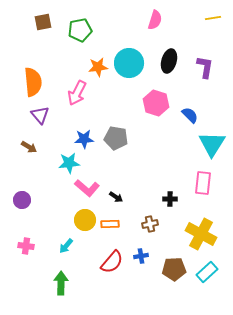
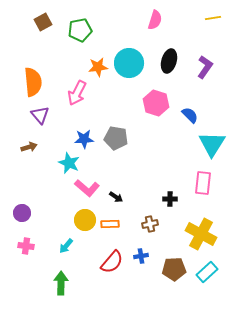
brown square: rotated 18 degrees counterclockwise
purple L-shape: rotated 25 degrees clockwise
brown arrow: rotated 49 degrees counterclockwise
cyan star: rotated 30 degrees clockwise
purple circle: moved 13 px down
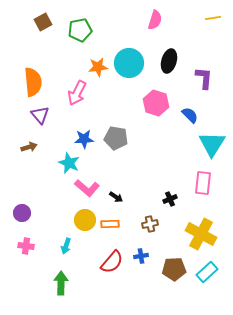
purple L-shape: moved 1 px left, 11 px down; rotated 30 degrees counterclockwise
black cross: rotated 24 degrees counterclockwise
cyan arrow: rotated 21 degrees counterclockwise
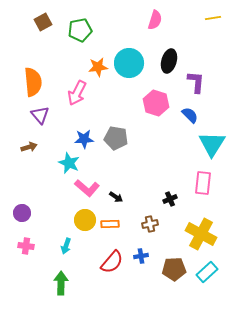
purple L-shape: moved 8 px left, 4 px down
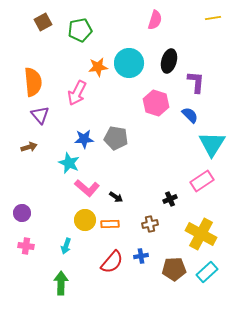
pink rectangle: moved 1 px left, 2 px up; rotated 50 degrees clockwise
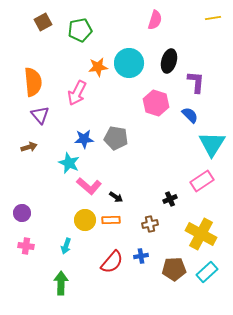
pink L-shape: moved 2 px right, 2 px up
orange rectangle: moved 1 px right, 4 px up
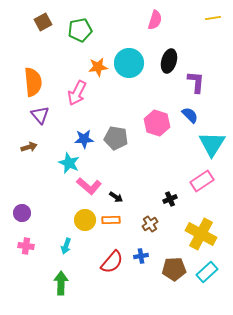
pink hexagon: moved 1 px right, 20 px down
brown cross: rotated 21 degrees counterclockwise
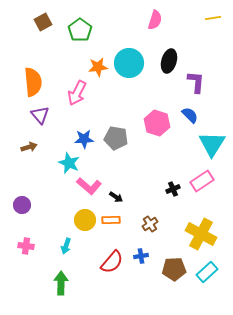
green pentagon: rotated 25 degrees counterclockwise
black cross: moved 3 px right, 10 px up
purple circle: moved 8 px up
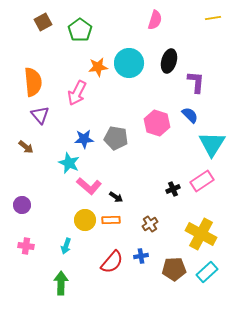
brown arrow: moved 3 px left; rotated 56 degrees clockwise
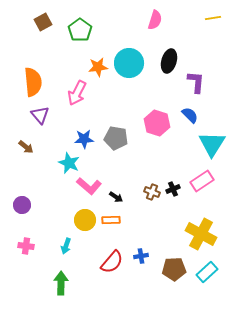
brown cross: moved 2 px right, 32 px up; rotated 35 degrees counterclockwise
